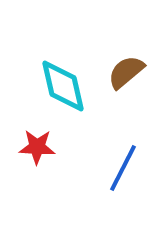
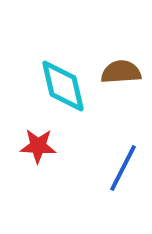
brown semicircle: moved 5 px left; rotated 36 degrees clockwise
red star: moved 1 px right, 1 px up
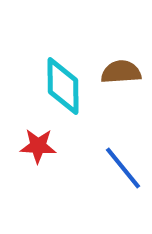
cyan diamond: rotated 12 degrees clockwise
blue line: rotated 66 degrees counterclockwise
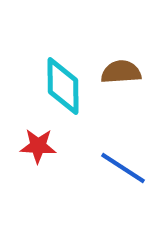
blue line: rotated 18 degrees counterclockwise
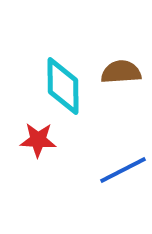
red star: moved 6 px up
blue line: moved 2 px down; rotated 60 degrees counterclockwise
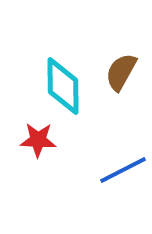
brown semicircle: rotated 57 degrees counterclockwise
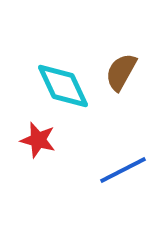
cyan diamond: rotated 24 degrees counterclockwise
red star: rotated 12 degrees clockwise
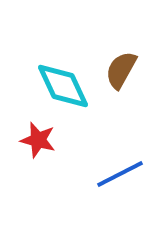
brown semicircle: moved 2 px up
blue line: moved 3 px left, 4 px down
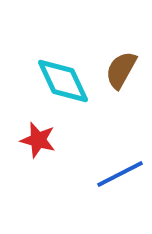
cyan diamond: moved 5 px up
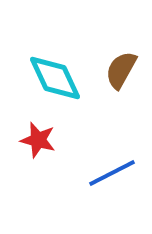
cyan diamond: moved 8 px left, 3 px up
blue line: moved 8 px left, 1 px up
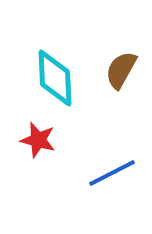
cyan diamond: rotated 22 degrees clockwise
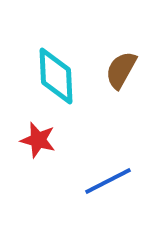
cyan diamond: moved 1 px right, 2 px up
blue line: moved 4 px left, 8 px down
